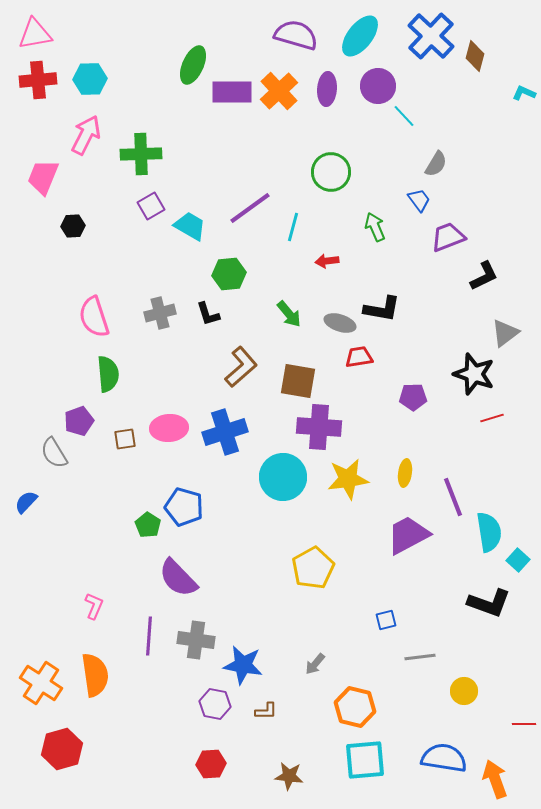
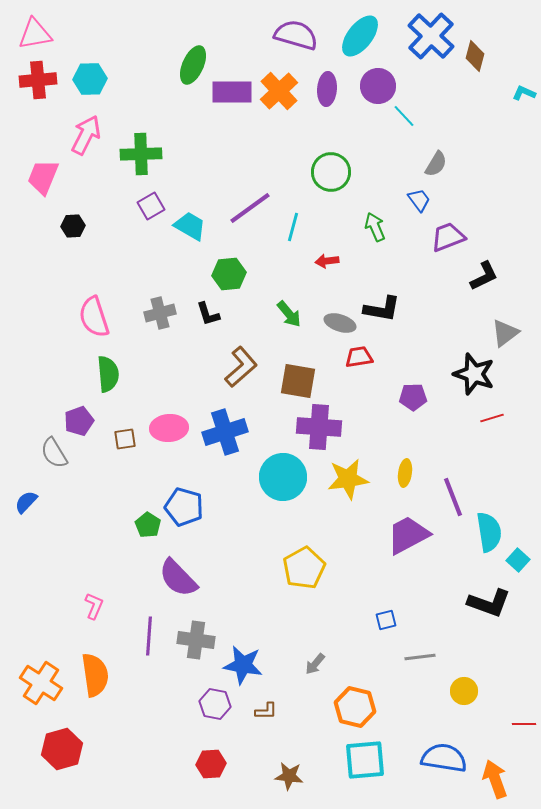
yellow pentagon at (313, 568): moved 9 px left
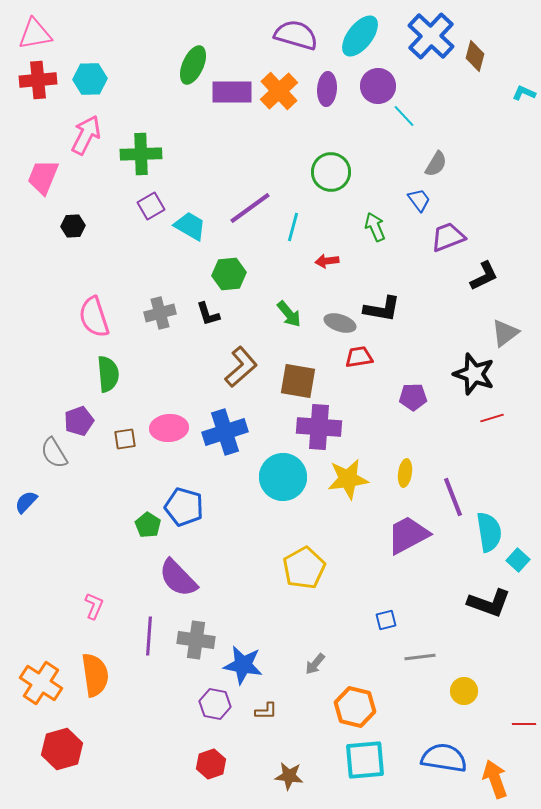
red hexagon at (211, 764): rotated 16 degrees counterclockwise
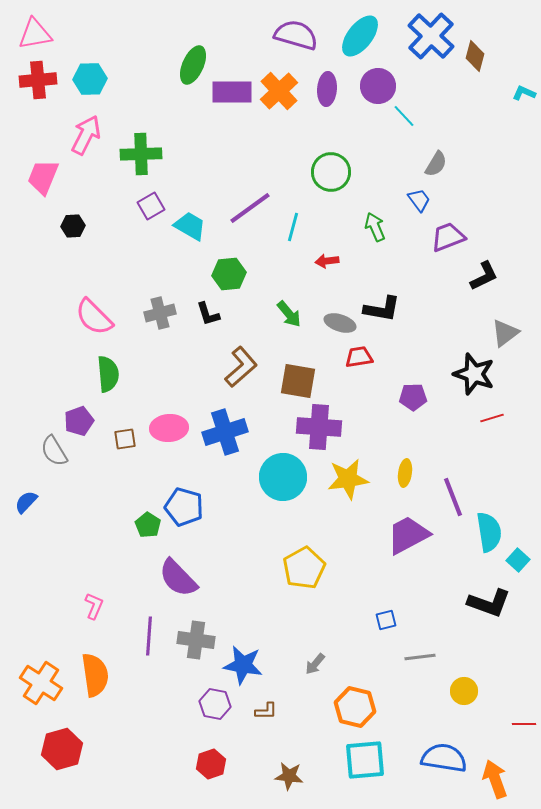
pink semicircle at (94, 317): rotated 27 degrees counterclockwise
gray semicircle at (54, 453): moved 2 px up
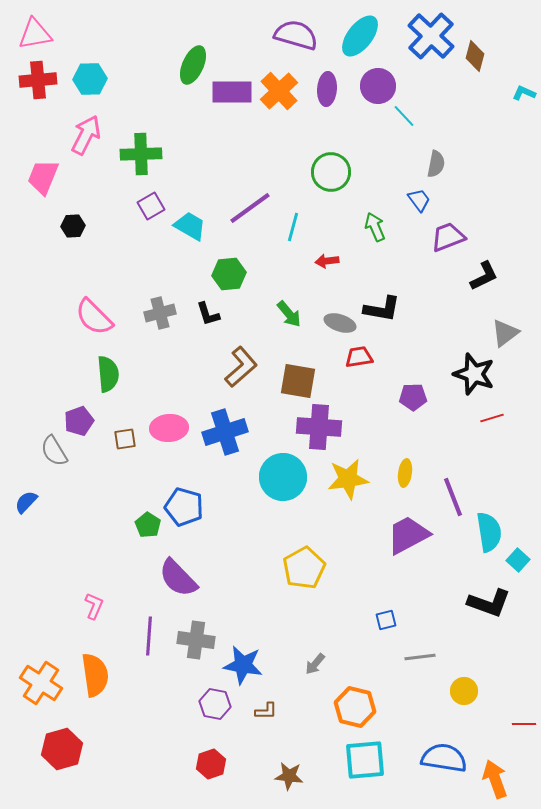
gray semicircle at (436, 164): rotated 20 degrees counterclockwise
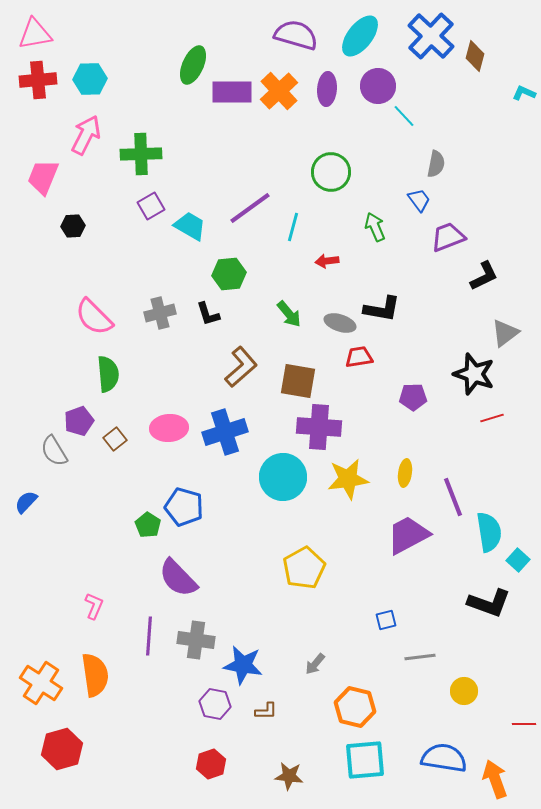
brown square at (125, 439): moved 10 px left; rotated 30 degrees counterclockwise
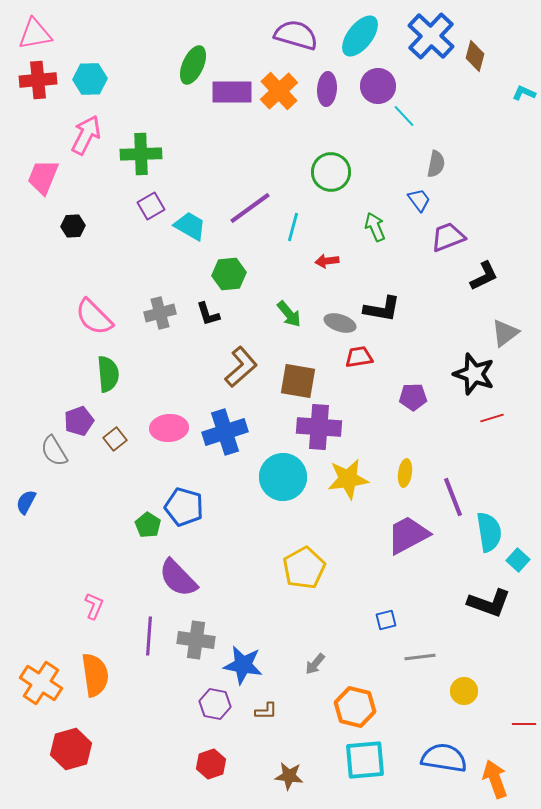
blue semicircle at (26, 502): rotated 15 degrees counterclockwise
red hexagon at (62, 749): moved 9 px right
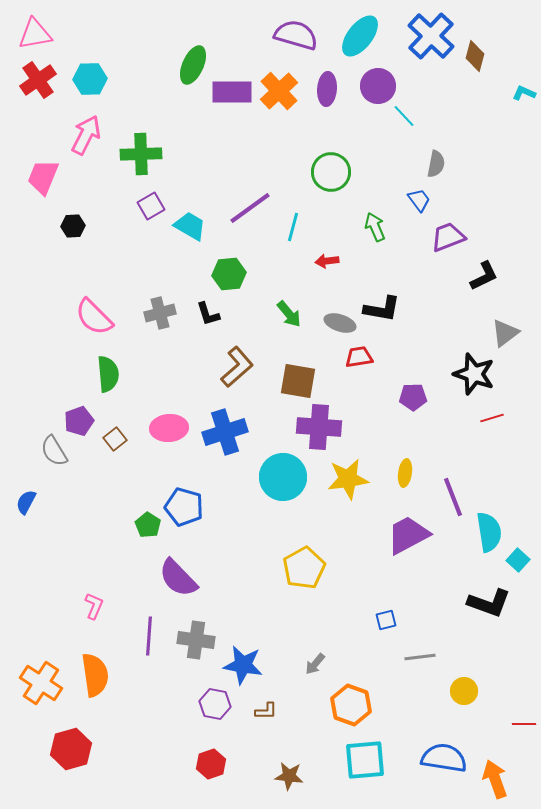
red cross at (38, 80): rotated 30 degrees counterclockwise
brown L-shape at (241, 367): moved 4 px left
orange hexagon at (355, 707): moved 4 px left, 2 px up; rotated 6 degrees clockwise
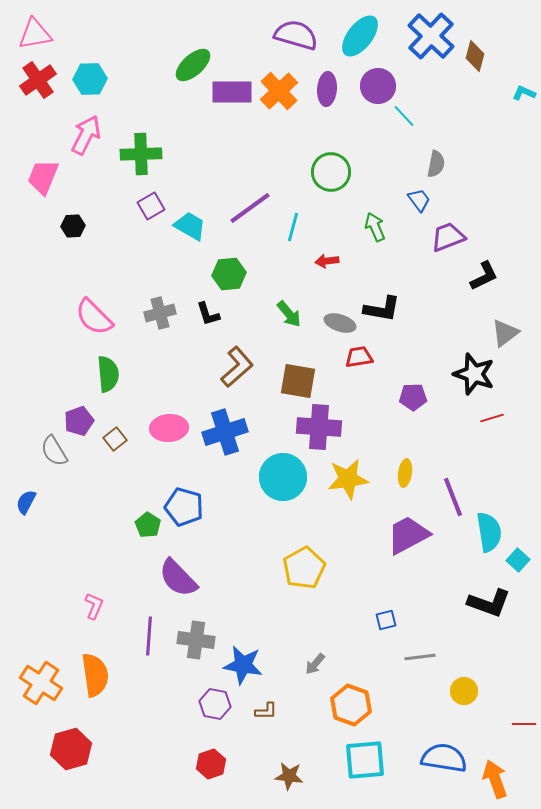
green ellipse at (193, 65): rotated 24 degrees clockwise
